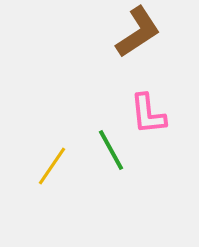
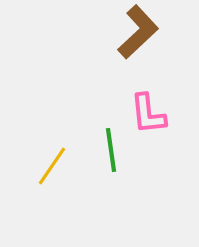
brown L-shape: rotated 10 degrees counterclockwise
green line: rotated 21 degrees clockwise
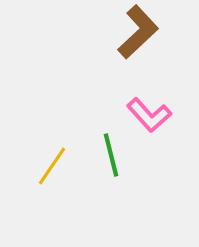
pink L-shape: moved 1 px right, 1 px down; rotated 36 degrees counterclockwise
green line: moved 5 px down; rotated 6 degrees counterclockwise
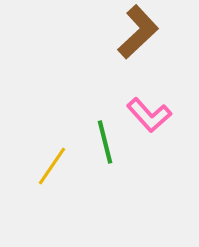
green line: moved 6 px left, 13 px up
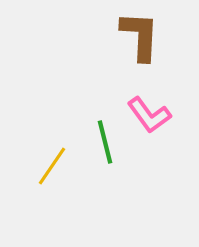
brown L-shape: moved 2 px right, 4 px down; rotated 44 degrees counterclockwise
pink L-shape: rotated 6 degrees clockwise
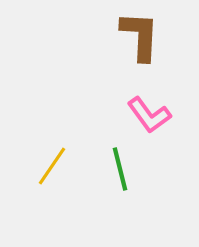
green line: moved 15 px right, 27 px down
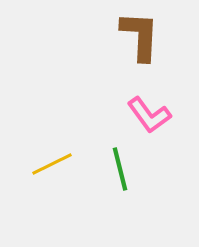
yellow line: moved 2 px up; rotated 30 degrees clockwise
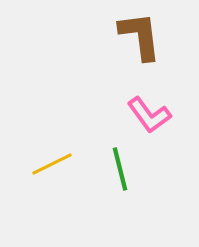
brown L-shape: rotated 10 degrees counterclockwise
